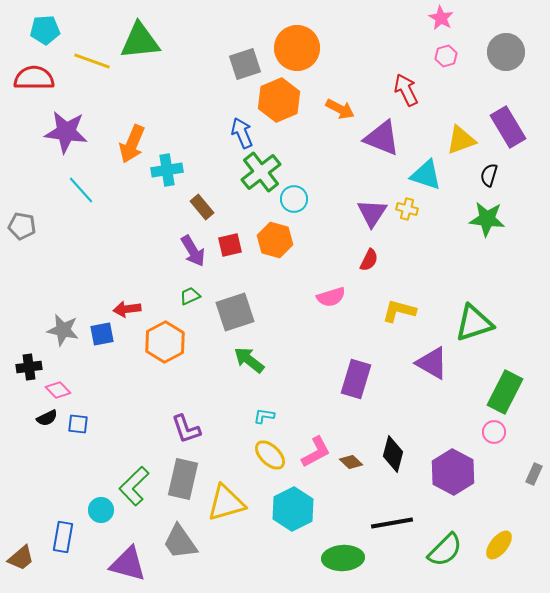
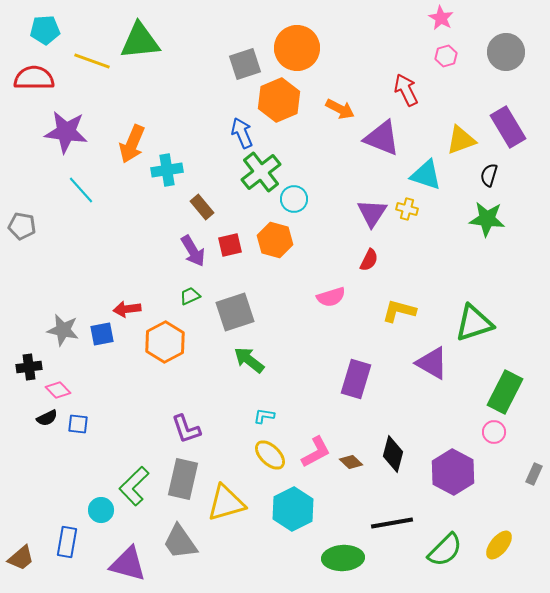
blue rectangle at (63, 537): moved 4 px right, 5 px down
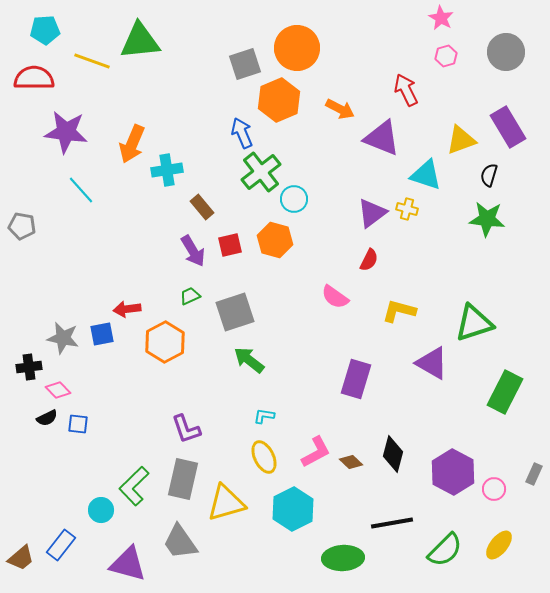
purple triangle at (372, 213): rotated 20 degrees clockwise
pink semicircle at (331, 297): moved 4 px right; rotated 52 degrees clockwise
gray star at (63, 330): moved 8 px down
pink circle at (494, 432): moved 57 px down
yellow ellipse at (270, 455): moved 6 px left, 2 px down; rotated 20 degrees clockwise
blue rectangle at (67, 542): moved 6 px left, 3 px down; rotated 28 degrees clockwise
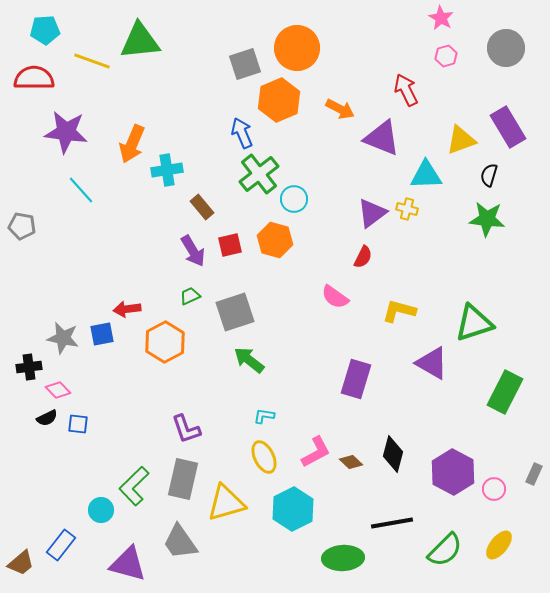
gray circle at (506, 52): moved 4 px up
green cross at (261, 172): moved 2 px left, 2 px down
cyan triangle at (426, 175): rotated 20 degrees counterclockwise
red semicircle at (369, 260): moved 6 px left, 3 px up
brown trapezoid at (21, 558): moved 5 px down
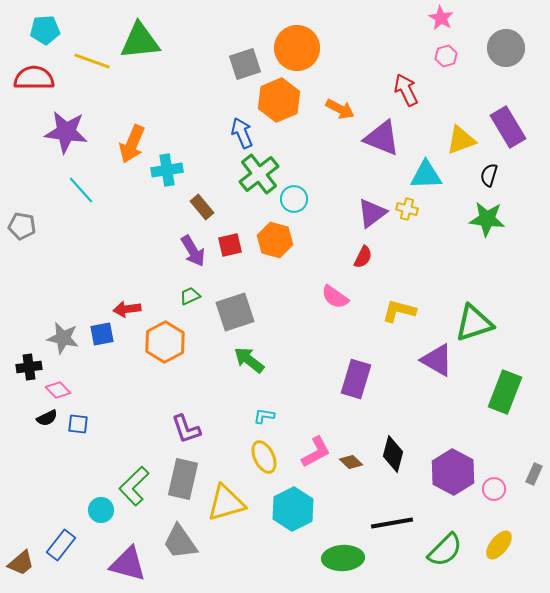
purple triangle at (432, 363): moved 5 px right, 3 px up
green rectangle at (505, 392): rotated 6 degrees counterclockwise
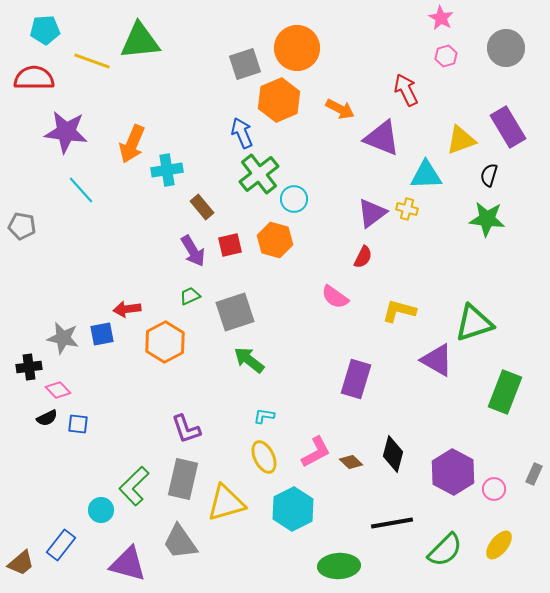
green ellipse at (343, 558): moved 4 px left, 8 px down
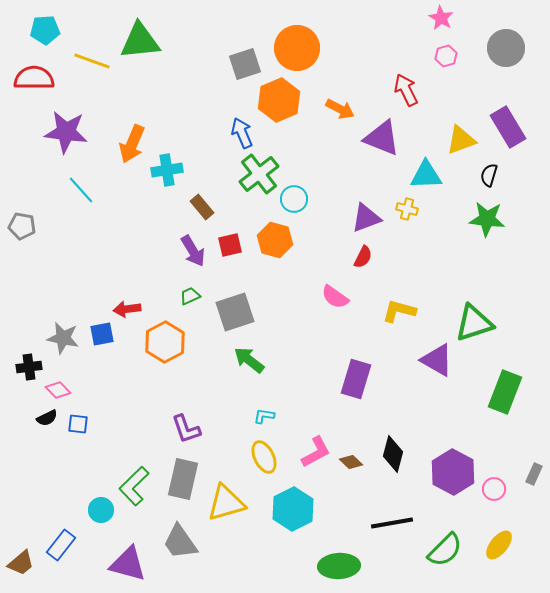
purple triangle at (372, 213): moved 6 px left, 5 px down; rotated 16 degrees clockwise
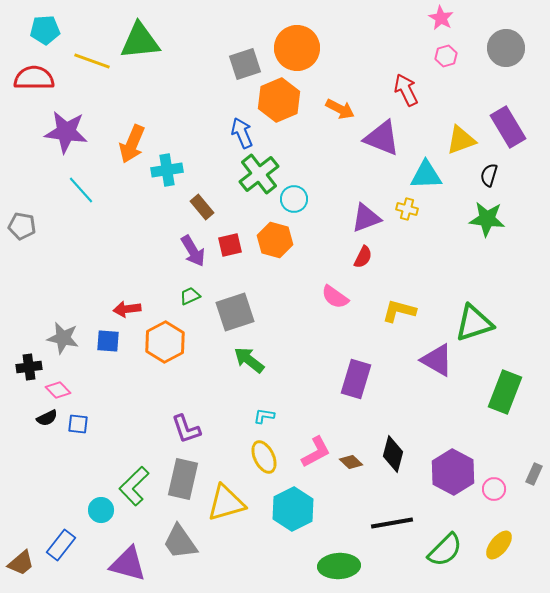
blue square at (102, 334): moved 6 px right, 7 px down; rotated 15 degrees clockwise
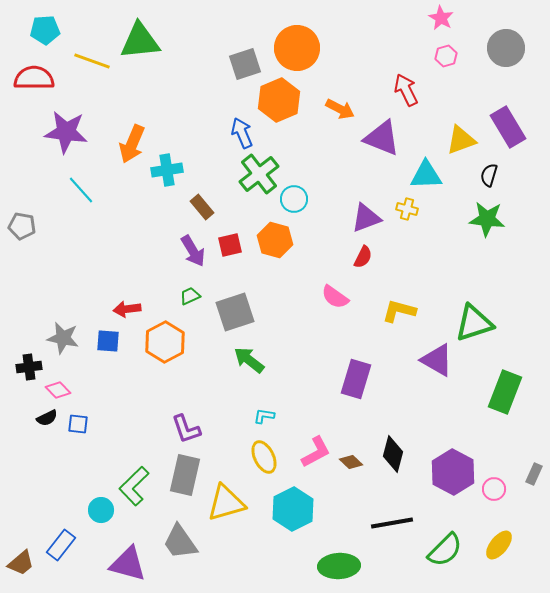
gray rectangle at (183, 479): moved 2 px right, 4 px up
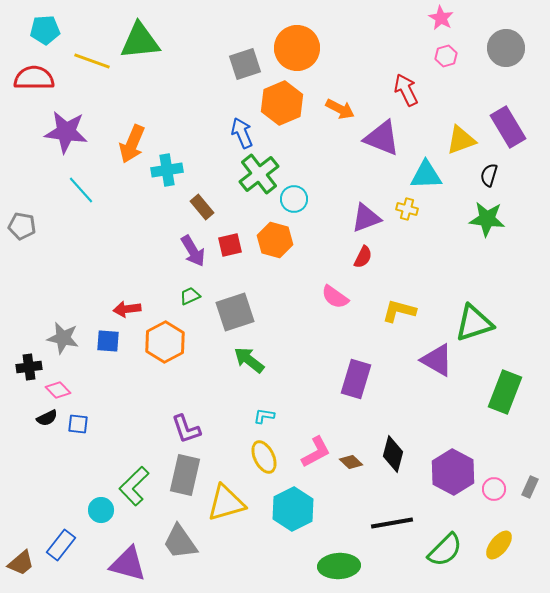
orange hexagon at (279, 100): moved 3 px right, 3 px down
gray rectangle at (534, 474): moved 4 px left, 13 px down
